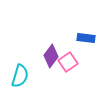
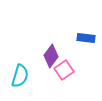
pink square: moved 4 px left, 8 px down
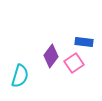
blue rectangle: moved 2 px left, 4 px down
pink square: moved 10 px right, 7 px up
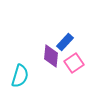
blue rectangle: moved 19 px left; rotated 54 degrees counterclockwise
purple diamond: rotated 30 degrees counterclockwise
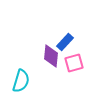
pink square: rotated 18 degrees clockwise
cyan semicircle: moved 1 px right, 5 px down
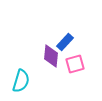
pink square: moved 1 px right, 1 px down
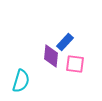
pink square: rotated 24 degrees clockwise
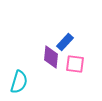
purple diamond: moved 1 px down
cyan semicircle: moved 2 px left, 1 px down
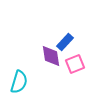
purple diamond: moved 1 px up; rotated 15 degrees counterclockwise
pink square: rotated 30 degrees counterclockwise
